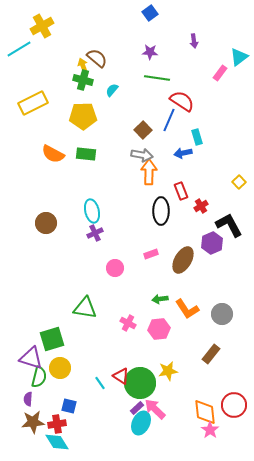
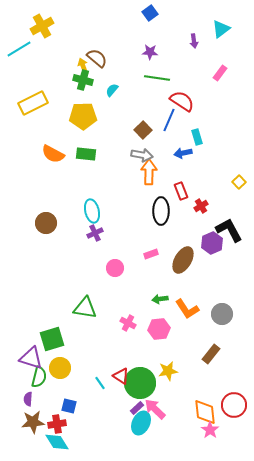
cyan triangle at (239, 57): moved 18 px left, 28 px up
black L-shape at (229, 225): moved 5 px down
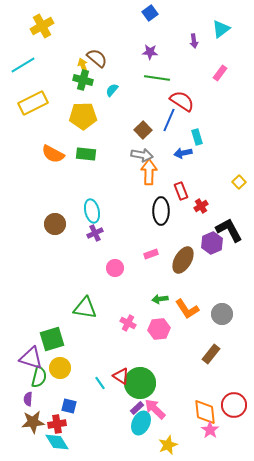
cyan line at (19, 49): moved 4 px right, 16 px down
brown circle at (46, 223): moved 9 px right, 1 px down
yellow star at (168, 371): moved 74 px down; rotated 12 degrees counterclockwise
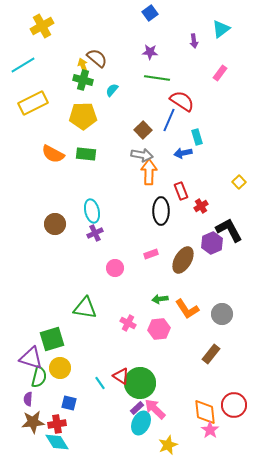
blue square at (69, 406): moved 3 px up
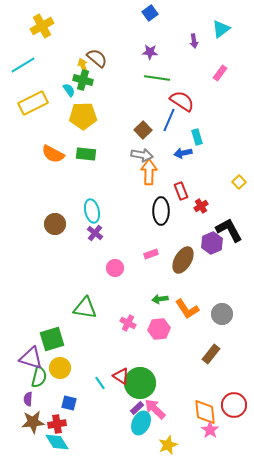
cyan semicircle at (112, 90): moved 43 px left; rotated 104 degrees clockwise
purple cross at (95, 233): rotated 28 degrees counterclockwise
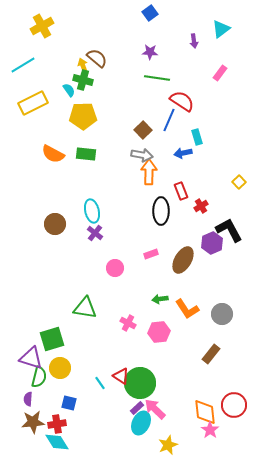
pink hexagon at (159, 329): moved 3 px down
